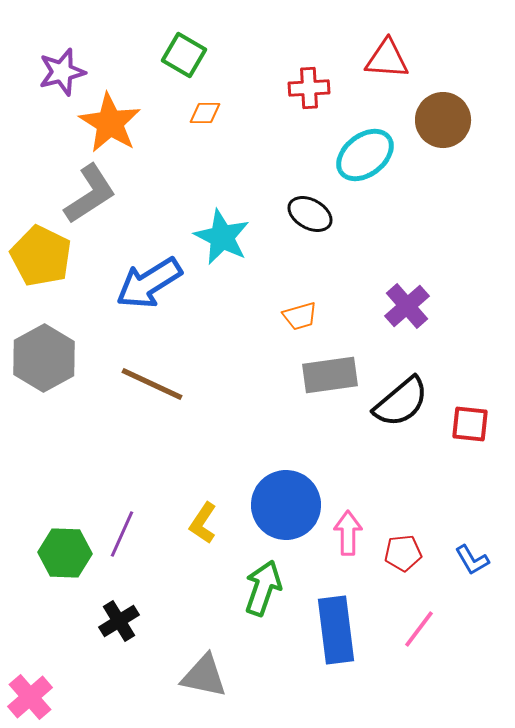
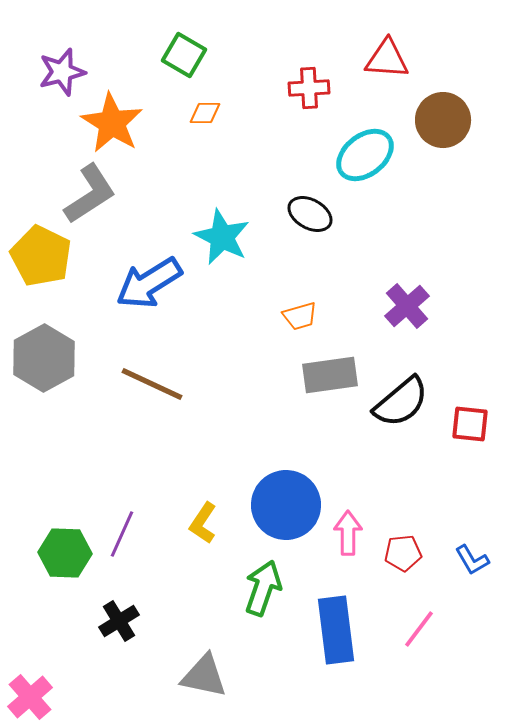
orange star: moved 2 px right
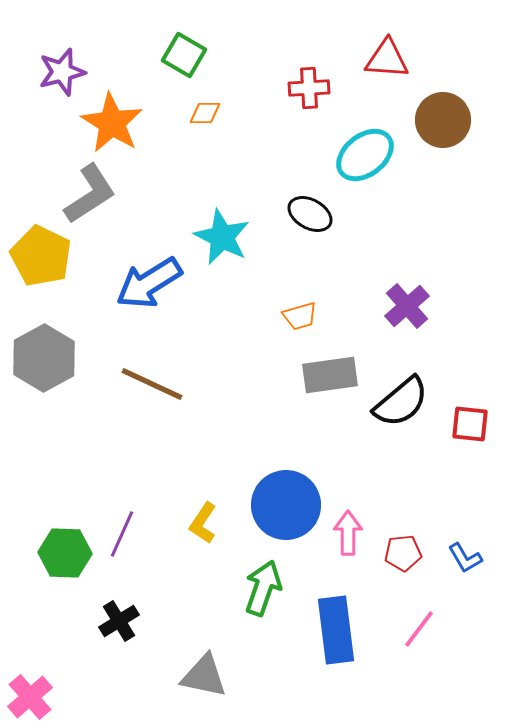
blue L-shape: moved 7 px left, 2 px up
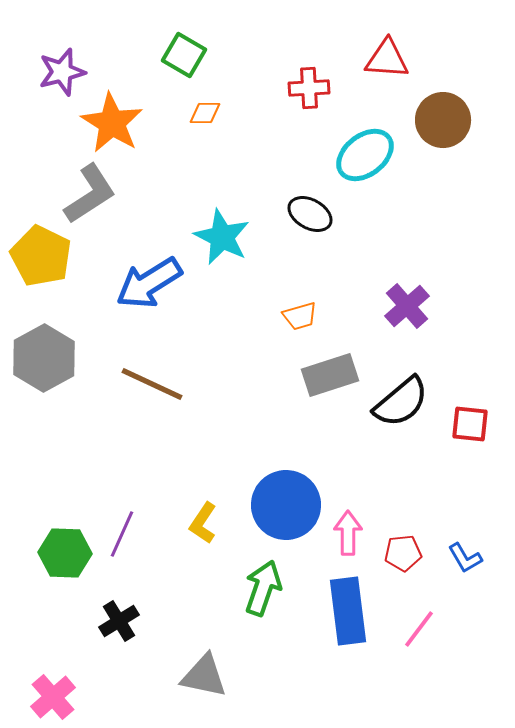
gray rectangle: rotated 10 degrees counterclockwise
blue rectangle: moved 12 px right, 19 px up
pink cross: moved 23 px right
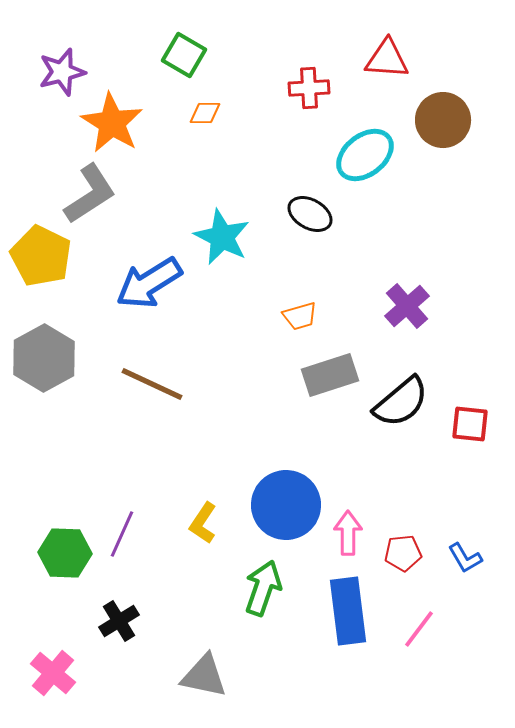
pink cross: moved 24 px up; rotated 9 degrees counterclockwise
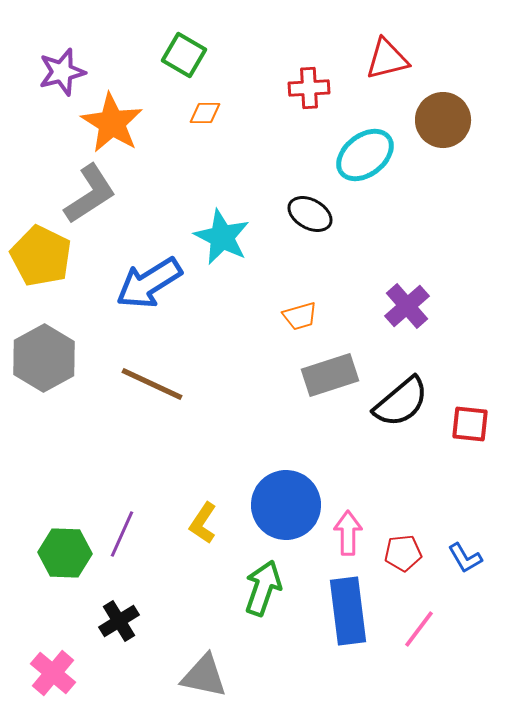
red triangle: rotated 18 degrees counterclockwise
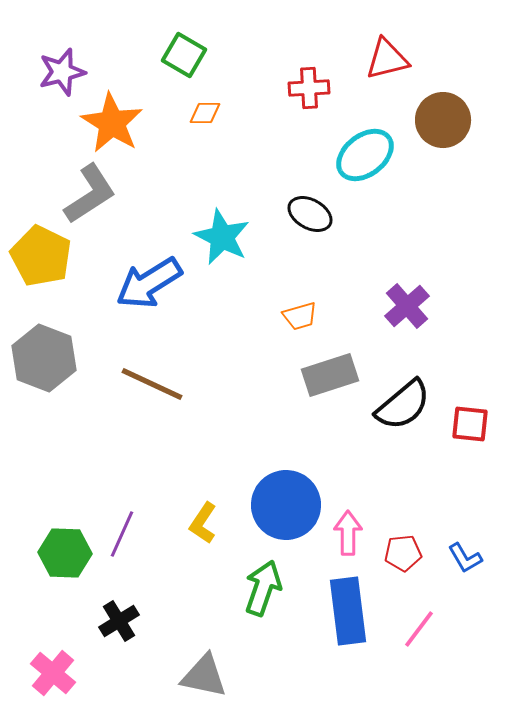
gray hexagon: rotated 10 degrees counterclockwise
black semicircle: moved 2 px right, 3 px down
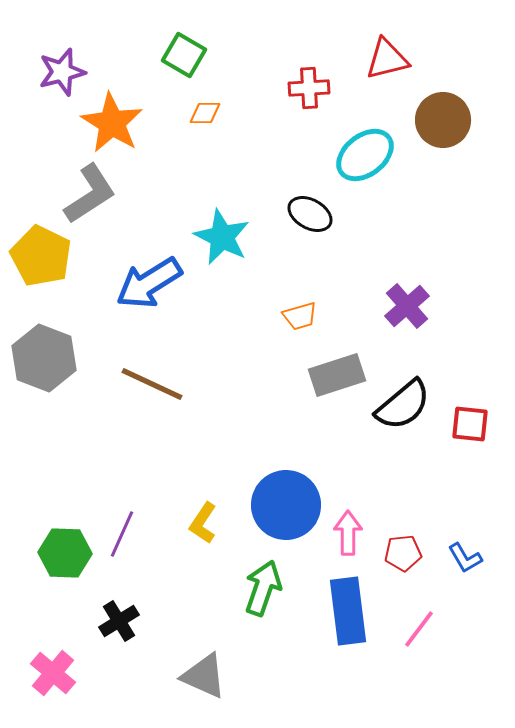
gray rectangle: moved 7 px right
gray triangle: rotated 12 degrees clockwise
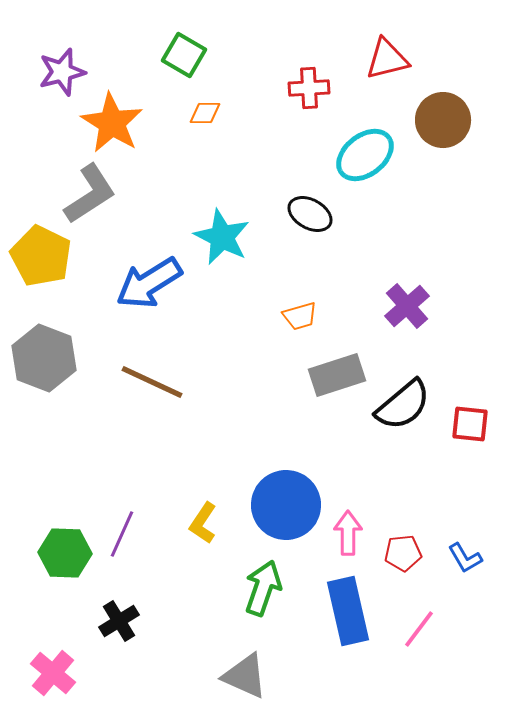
brown line: moved 2 px up
blue rectangle: rotated 6 degrees counterclockwise
gray triangle: moved 41 px right
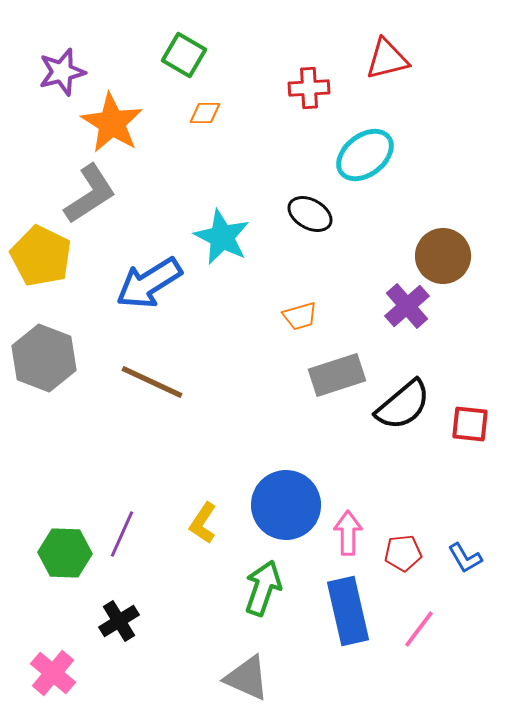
brown circle: moved 136 px down
gray triangle: moved 2 px right, 2 px down
